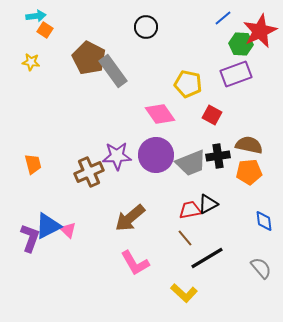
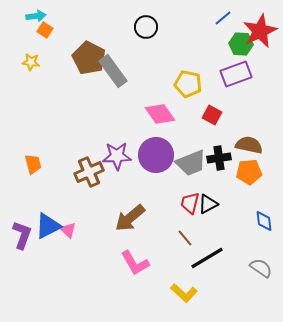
black cross: moved 1 px right, 2 px down
red trapezoid: moved 7 px up; rotated 65 degrees counterclockwise
purple L-shape: moved 8 px left, 3 px up
gray semicircle: rotated 15 degrees counterclockwise
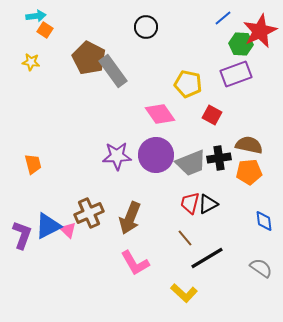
brown cross: moved 41 px down
brown arrow: rotated 28 degrees counterclockwise
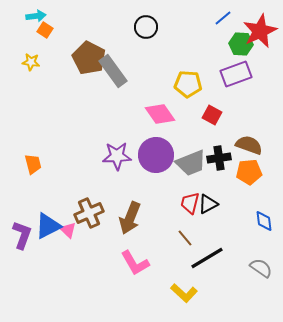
yellow pentagon: rotated 8 degrees counterclockwise
brown semicircle: rotated 8 degrees clockwise
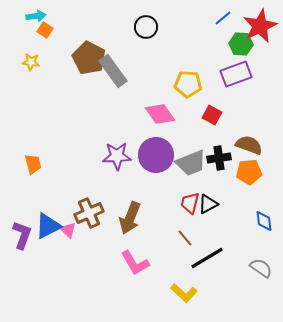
red star: moved 5 px up
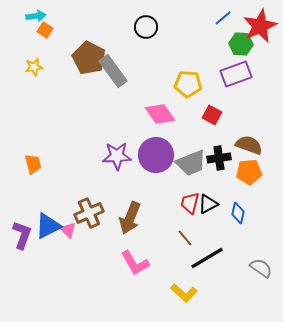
yellow star: moved 3 px right, 5 px down; rotated 18 degrees counterclockwise
blue diamond: moved 26 px left, 8 px up; rotated 20 degrees clockwise
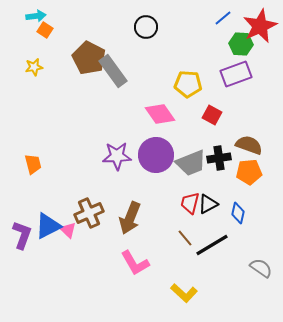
black line: moved 5 px right, 13 px up
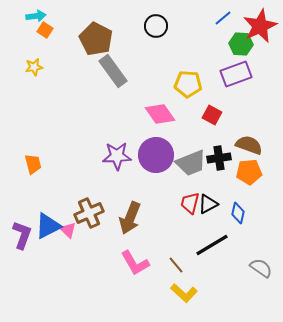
black circle: moved 10 px right, 1 px up
brown pentagon: moved 7 px right, 19 px up
brown line: moved 9 px left, 27 px down
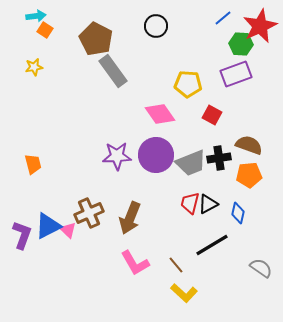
orange pentagon: moved 3 px down
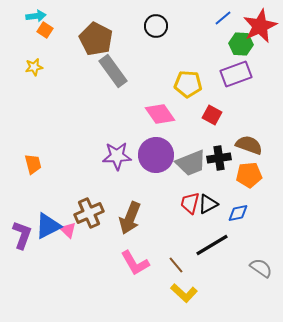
blue diamond: rotated 65 degrees clockwise
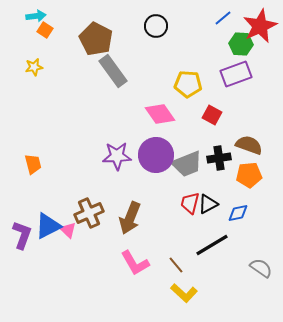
gray trapezoid: moved 4 px left, 1 px down
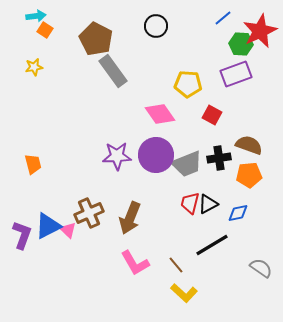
red star: moved 5 px down
